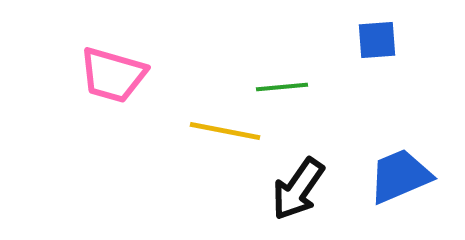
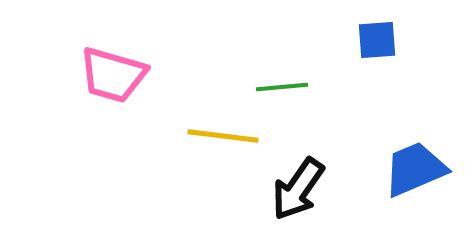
yellow line: moved 2 px left, 5 px down; rotated 4 degrees counterclockwise
blue trapezoid: moved 15 px right, 7 px up
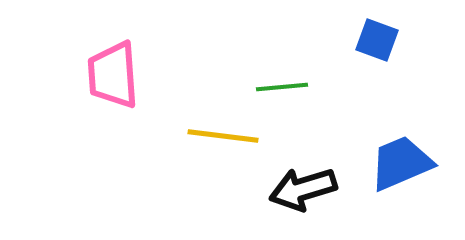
blue square: rotated 24 degrees clockwise
pink trapezoid: rotated 70 degrees clockwise
blue trapezoid: moved 14 px left, 6 px up
black arrow: moved 5 px right; rotated 38 degrees clockwise
